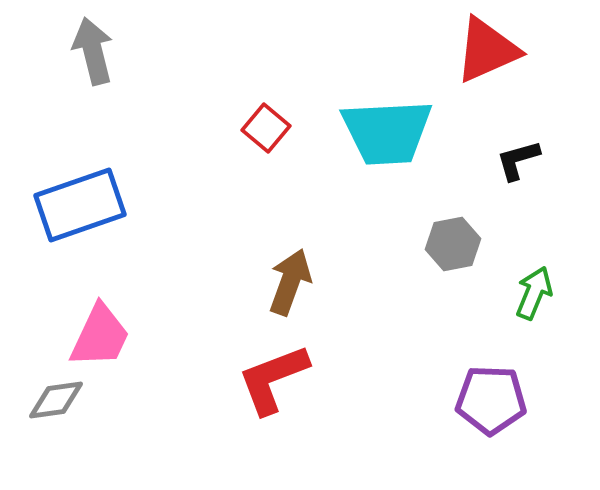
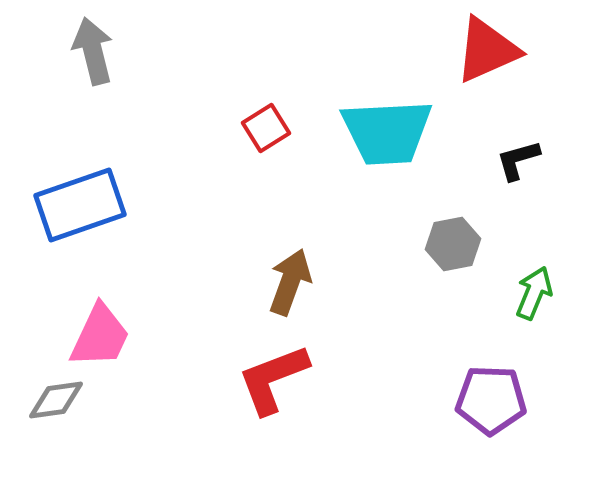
red square: rotated 18 degrees clockwise
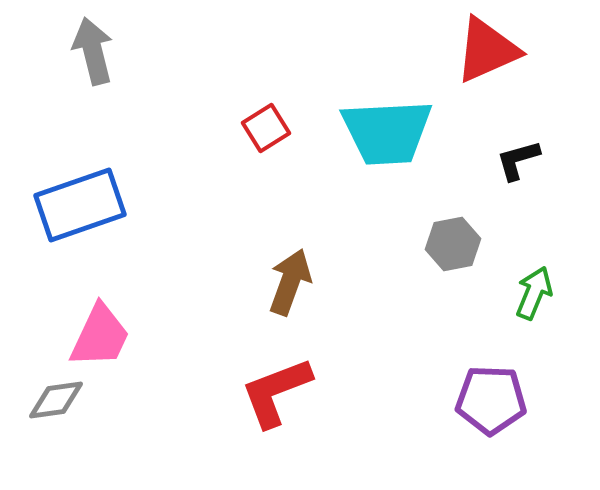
red L-shape: moved 3 px right, 13 px down
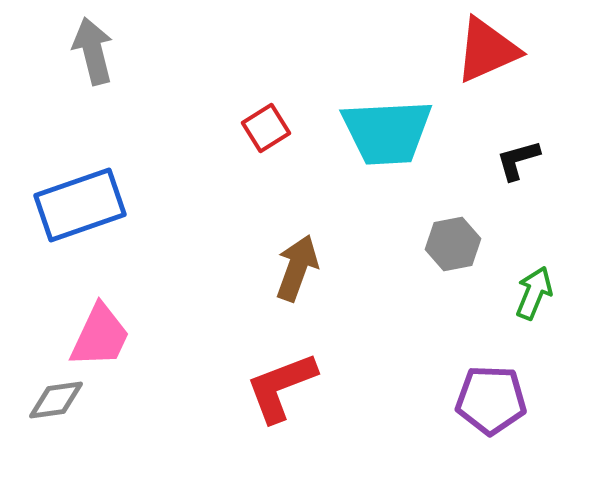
brown arrow: moved 7 px right, 14 px up
red L-shape: moved 5 px right, 5 px up
